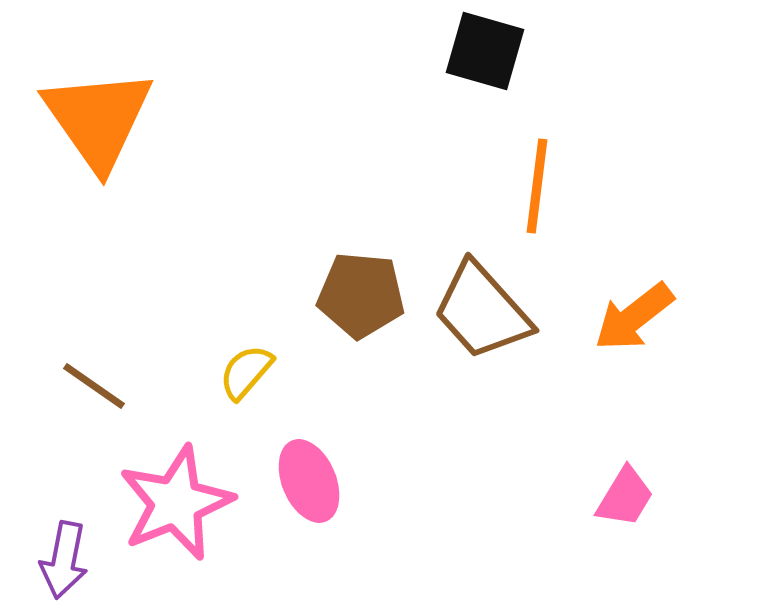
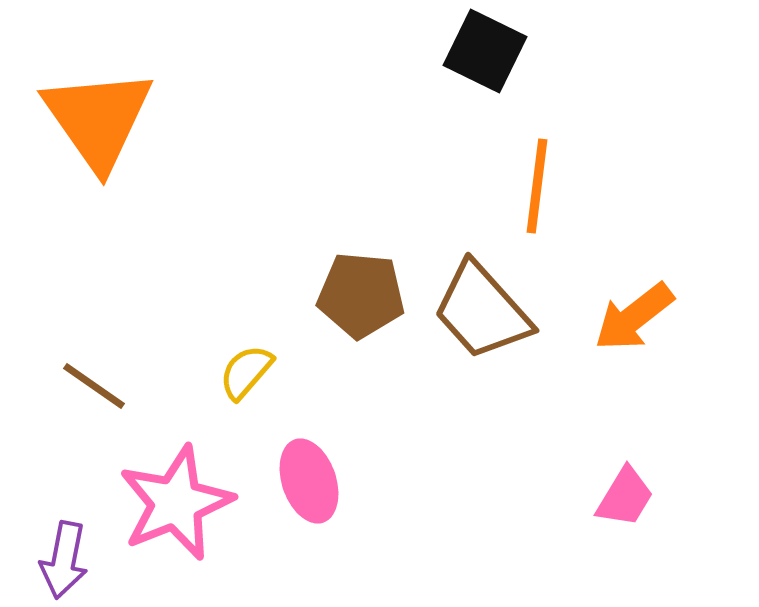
black square: rotated 10 degrees clockwise
pink ellipse: rotated 4 degrees clockwise
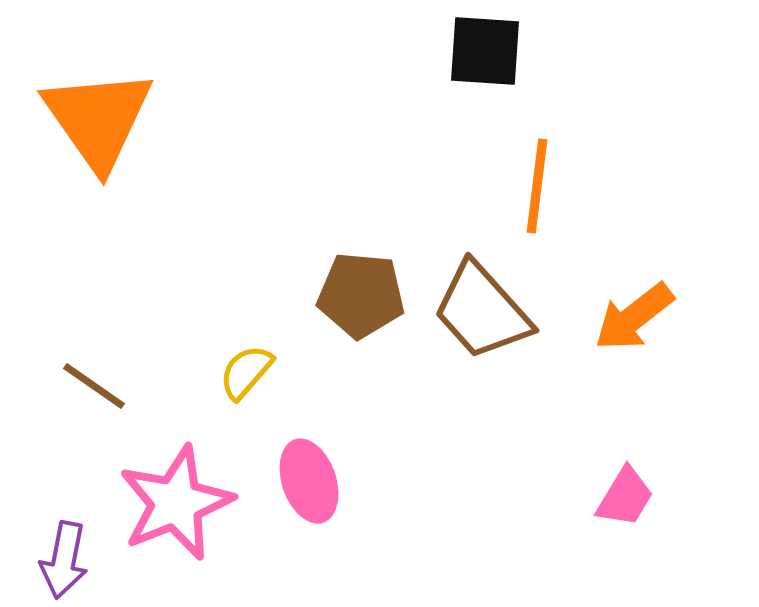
black square: rotated 22 degrees counterclockwise
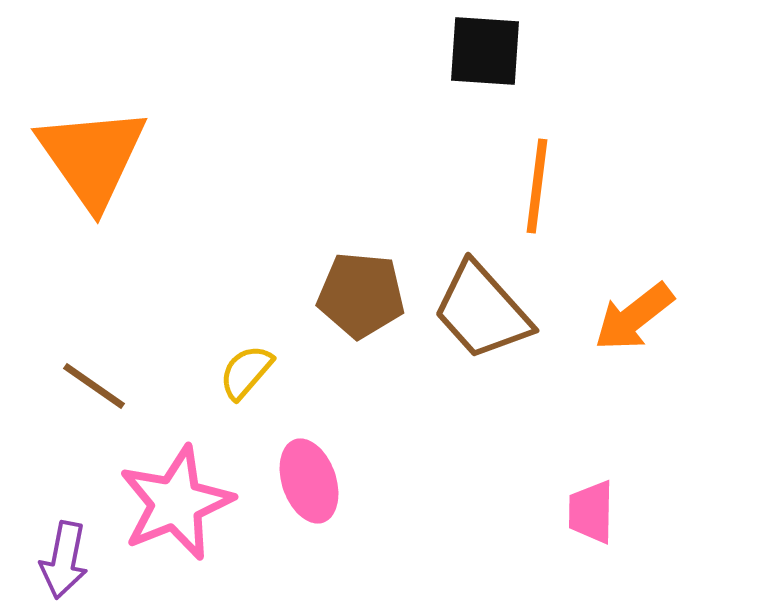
orange triangle: moved 6 px left, 38 px down
pink trapezoid: moved 34 px left, 15 px down; rotated 150 degrees clockwise
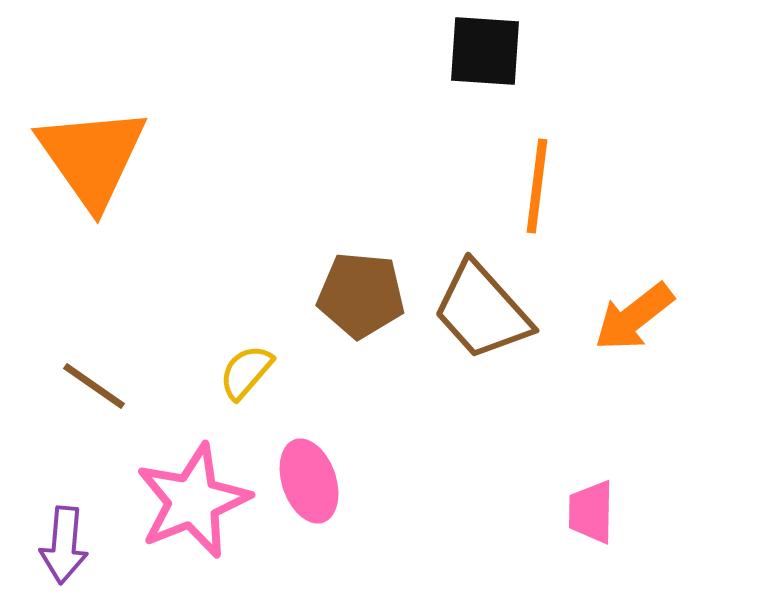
pink star: moved 17 px right, 2 px up
purple arrow: moved 15 px up; rotated 6 degrees counterclockwise
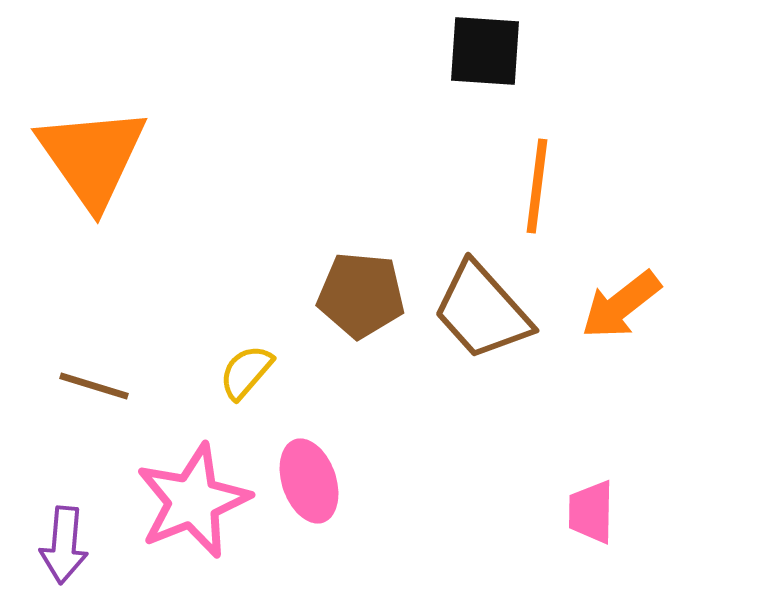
orange arrow: moved 13 px left, 12 px up
brown line: rotated 18 degrees counterclockwise
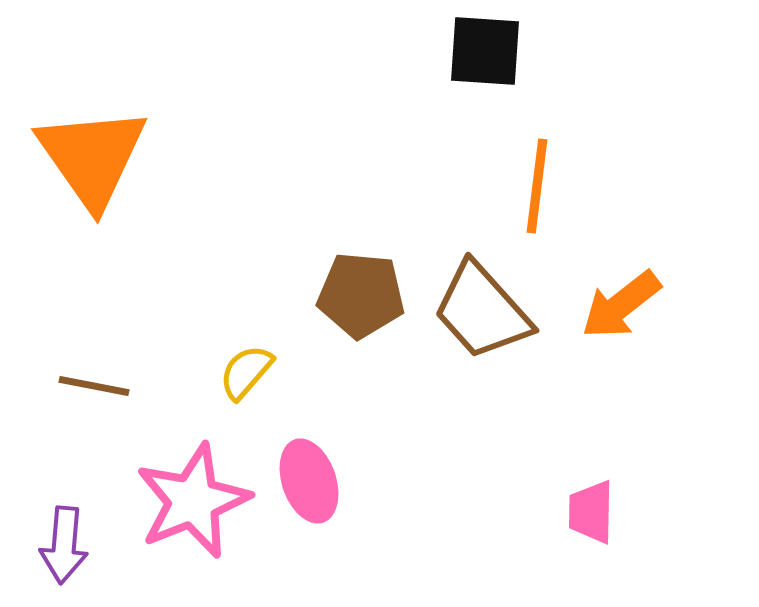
brown line: rotated 6 degrees counterclockwise
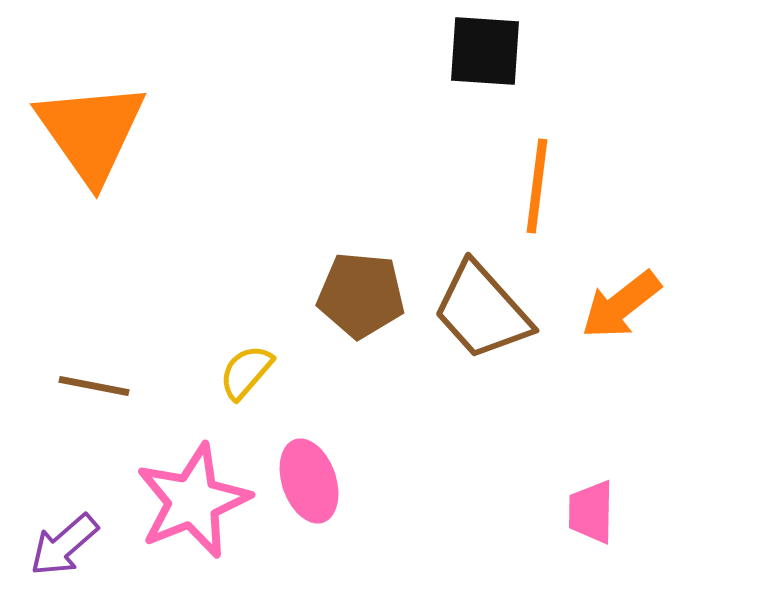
orange triangle: moved 1 px left, 25 px up
purple arrow: rotated 44 degrees clockwise
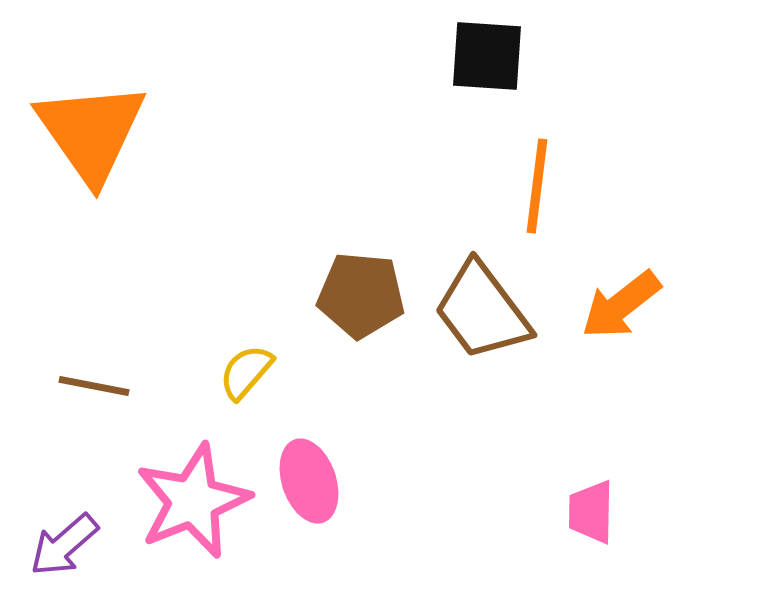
black square: moved 2 px right, 5 px down
brown trapezoid: rotated 5 degrees clockwise
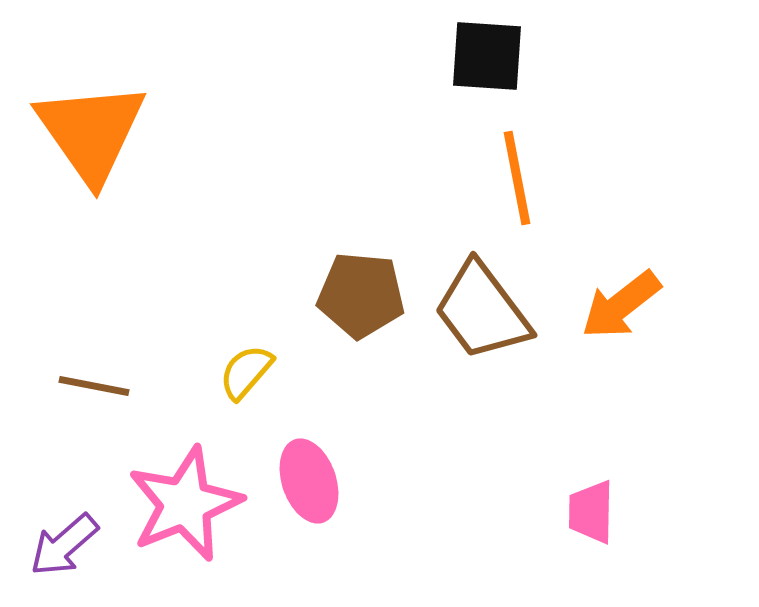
orange line: moved 20 px left, 8 px up; rotated 18 degrees counterclockwise
pink star: moved 8 px left, 3 px down
